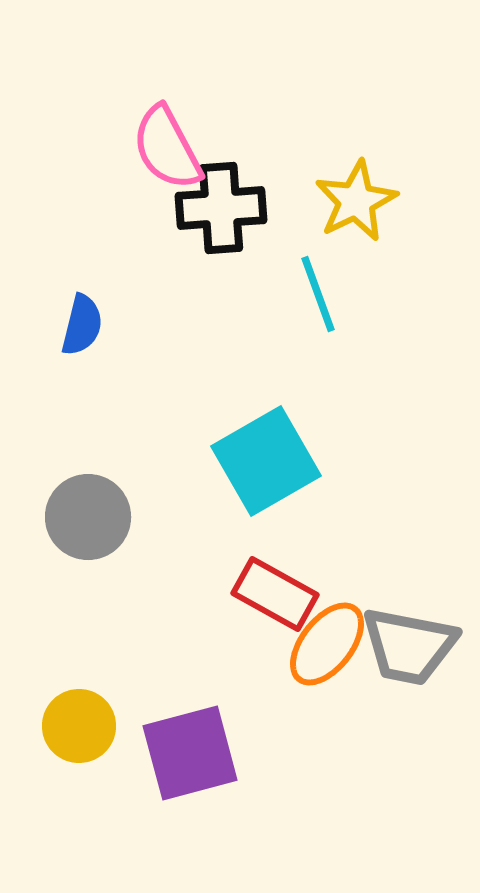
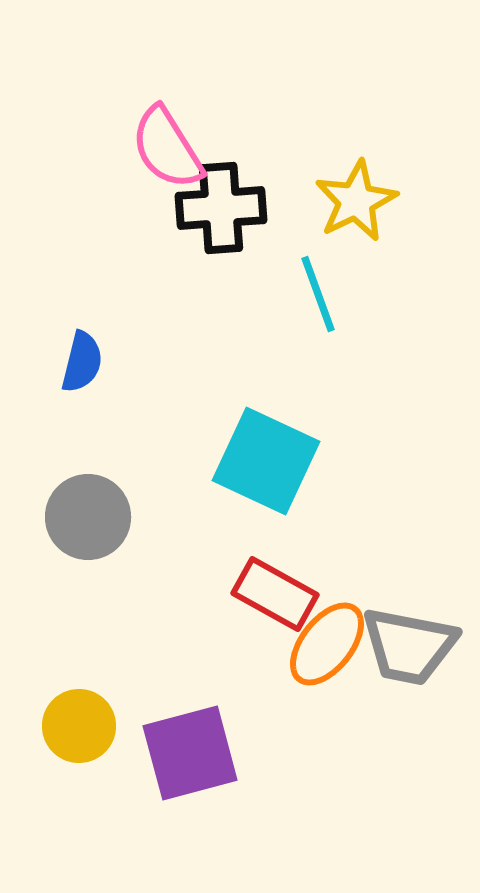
pink semicircle: rotated 4 degrees counterclockwise
blue semicircle: moved 37 px down
cyan square: rotated 35 degrees counterclockwise
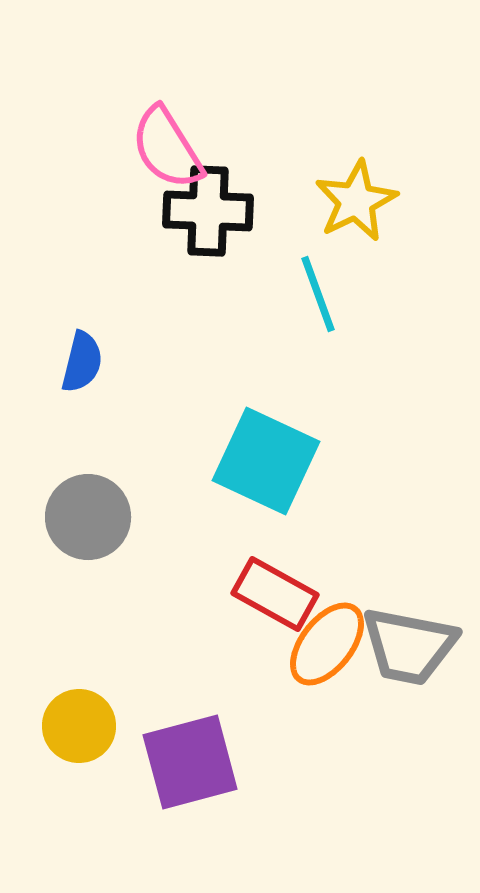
black cross: moved 13 px left, 3 px down; rotated 6 degrees clockwise
purple square: moved 9 px down
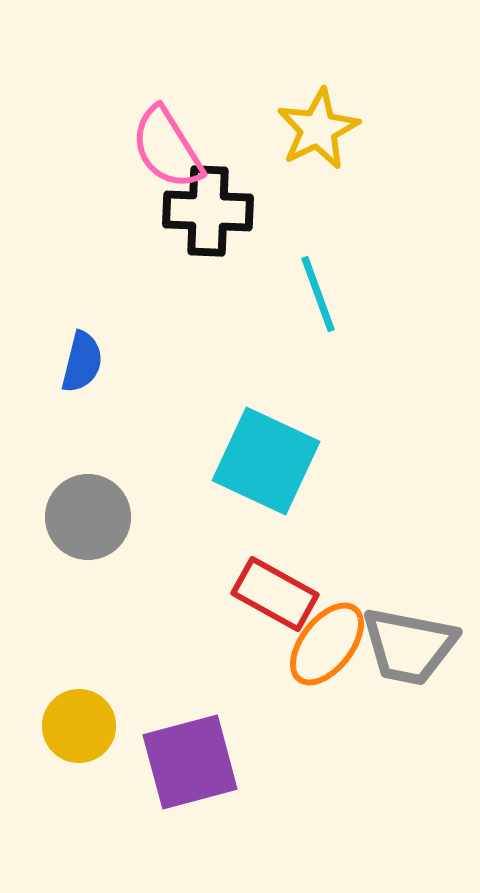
yellow star: moved 38 px left, 72 px up
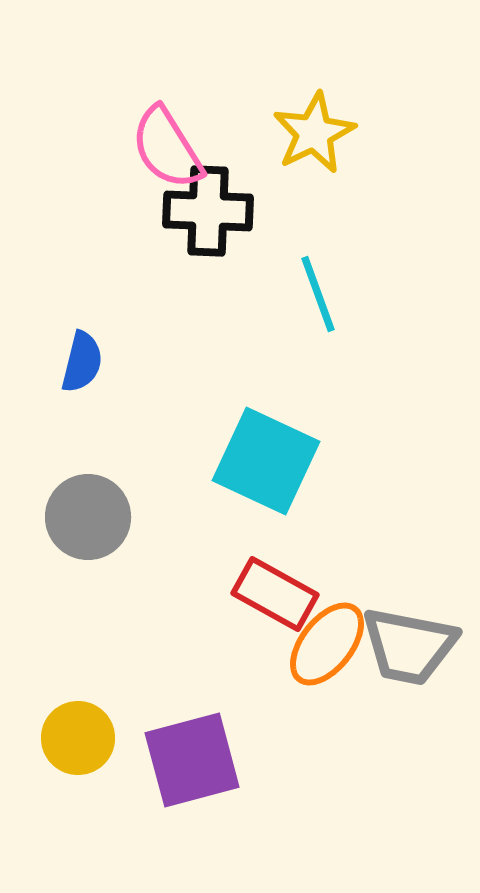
yellow star: moved 4 px left, 4 px down
yellow circle: moved 1 px left, 12 px down
purple square: moved 2 px right, 2 px up
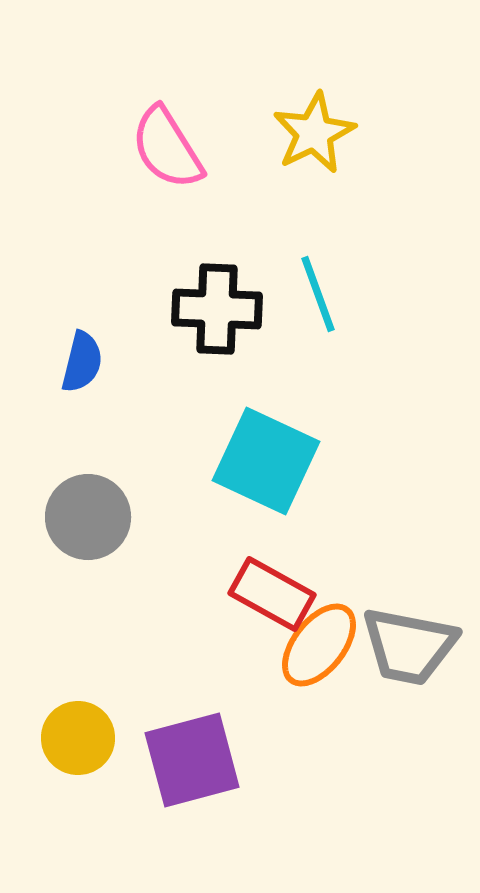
black cross: moved 9 px right, 98 px down
red rectangle: moved 3 px left
orange ellipse: moved 8 px left, 1 px down
